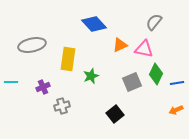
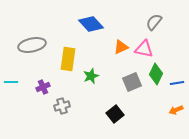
blue diamond: moved 3 px left
orange triangle: moved 1 px right, 2 px down
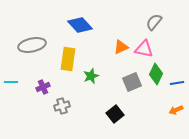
blue diamond: moved 11 px left, 1 px down
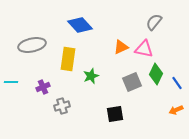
blue line: rotated 64 degrees clockwise
black square: rotated 30 degrees clockwise
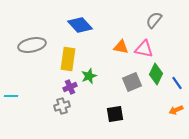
gray semicircle: moved 2 px up
orange triangle: rotated 35 degrees clockwise
green star: moved 2 px left
cyan line: moved 14 px down
purple cross: moved 27 px right
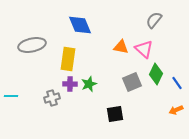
blue diamond: rotated 20 degrees clockwise
pink triangle: rotated 30 degrees clockwise
green star: moved 8 px down
purple cross: moved 3 px up; rotated 24 degrees clockwise
gray cross: moved 10 px left, 8 px up
